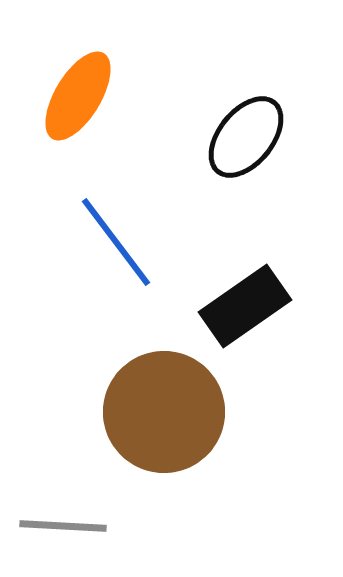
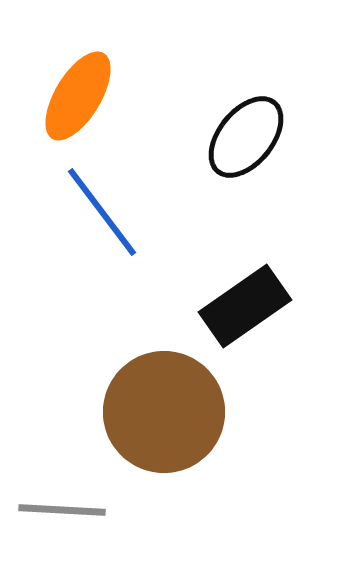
blue line: moved 14 px left, 30 px up
gray line: moved 1 px left, 16 px up
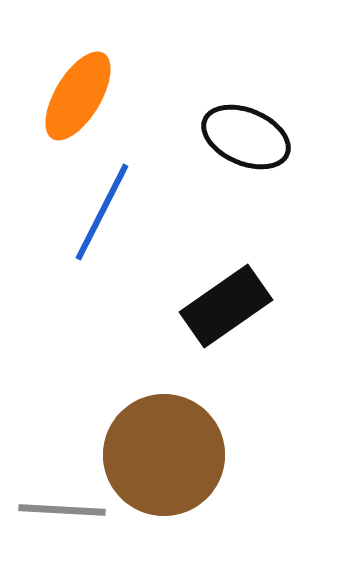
black ellipse: rotated 74 degrees clockwise
blue line: rotated 64 degrees clockwise
black rectangle: moved 19 px left
brown circle: moved 43 px down
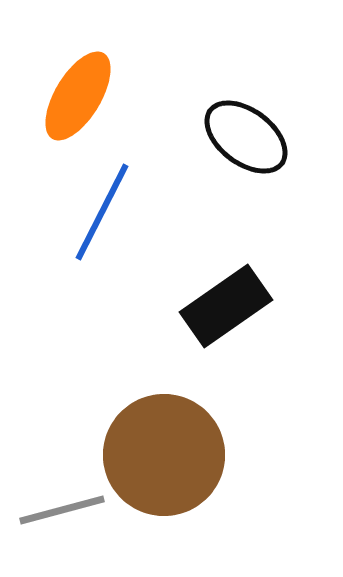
black ellipse: rotated 14 degrees clockwise
gray line: rotated 18 degrees counterclockwise
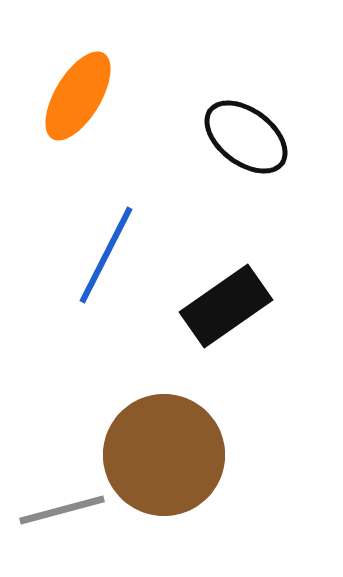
blue line: moved 4 px right, 43 px down
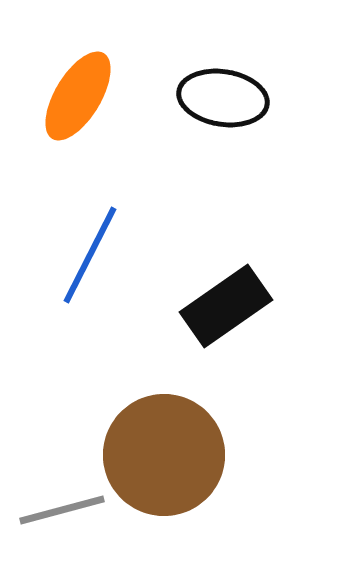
black ellipse: moved 23 px left, 39 px up; rotated 28 degrees counterclockwise
blue line: moved 16 px left
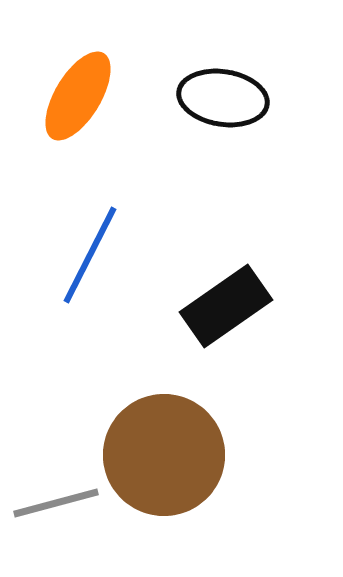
gray line: moved 6 px left, 7 px up
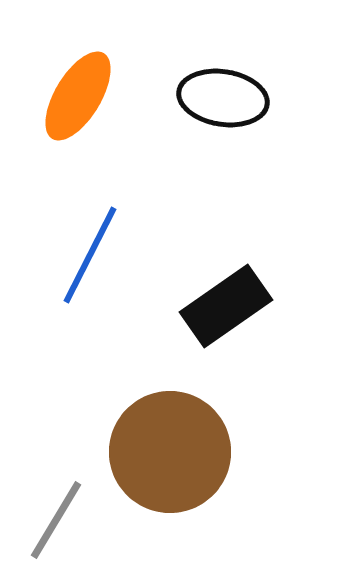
brown circle: moved 6 px right, 3 px up
gray line: moved 17 px down; rotated 44 degrees counterclockwise
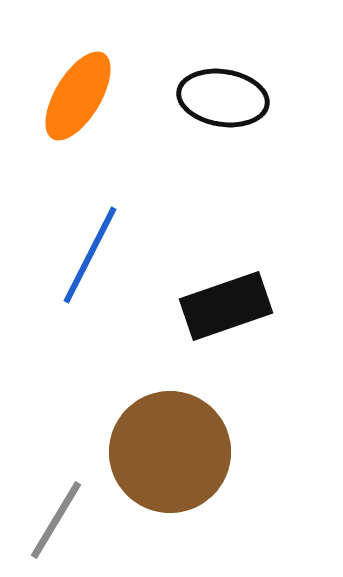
black rectangle: rotated 16 degrees clockwise
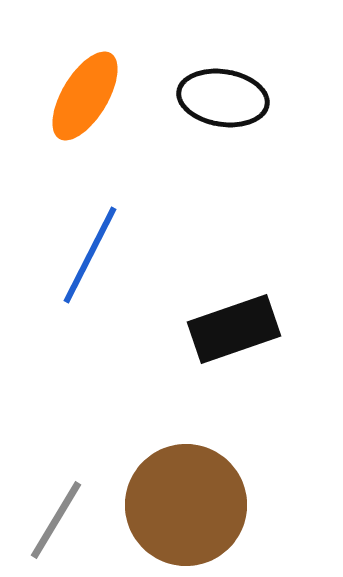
orange ellipse: moved 7 px right
black rectangle: moved 8 px right, 23 px down
brown circle: moved 16 px right, 53 px down
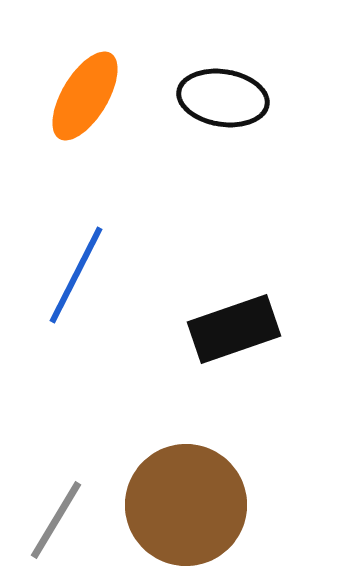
blue line: moved 14 px left, 20 px down
